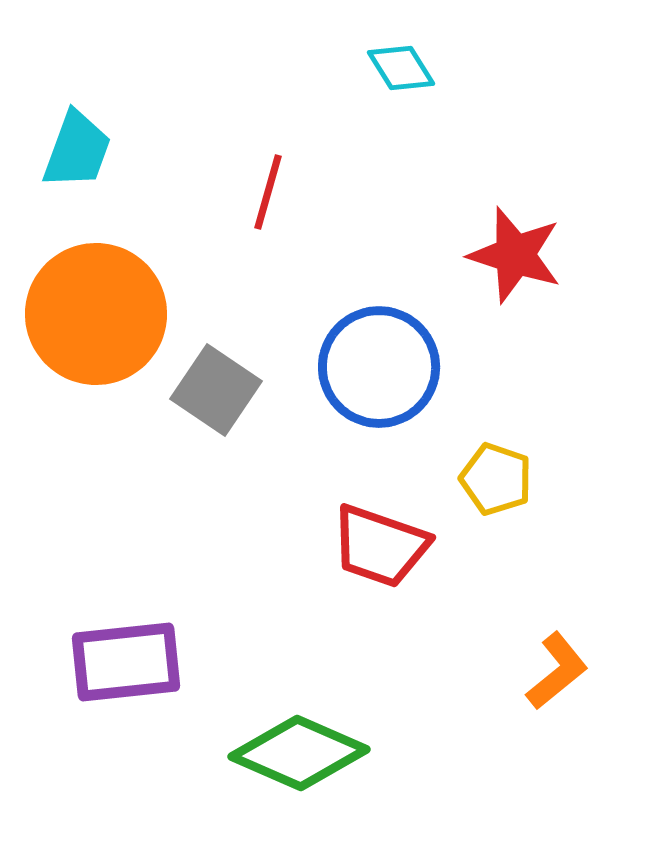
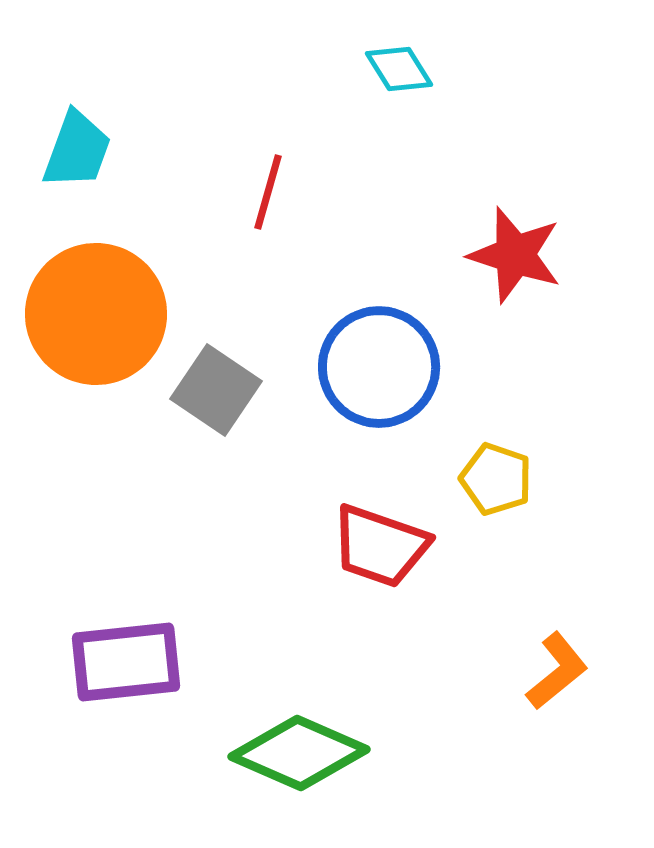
cyan diamond: moved 2 px left, 1 px down
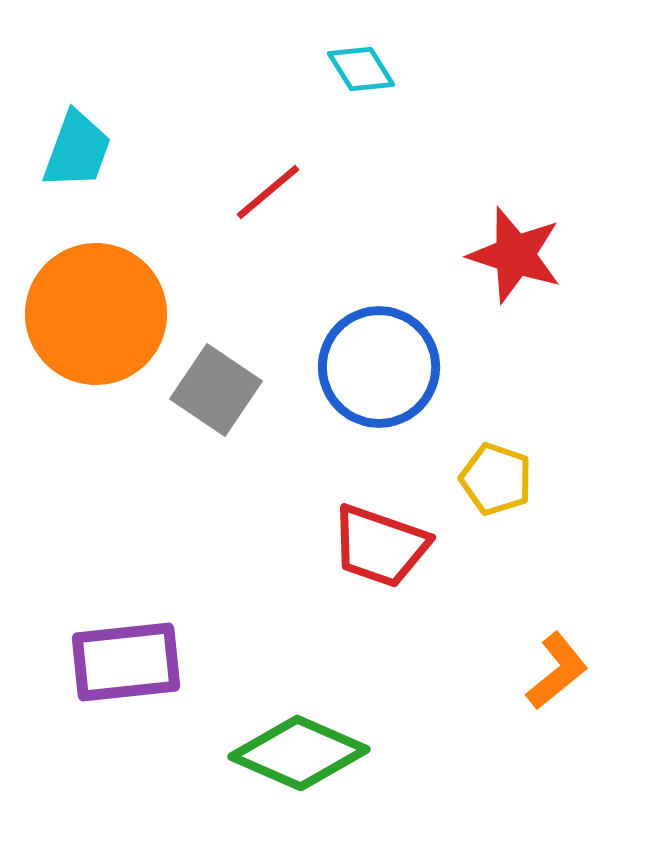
cyan diamond: moved 38 px left
red line: rotated 34 degrees clockwise
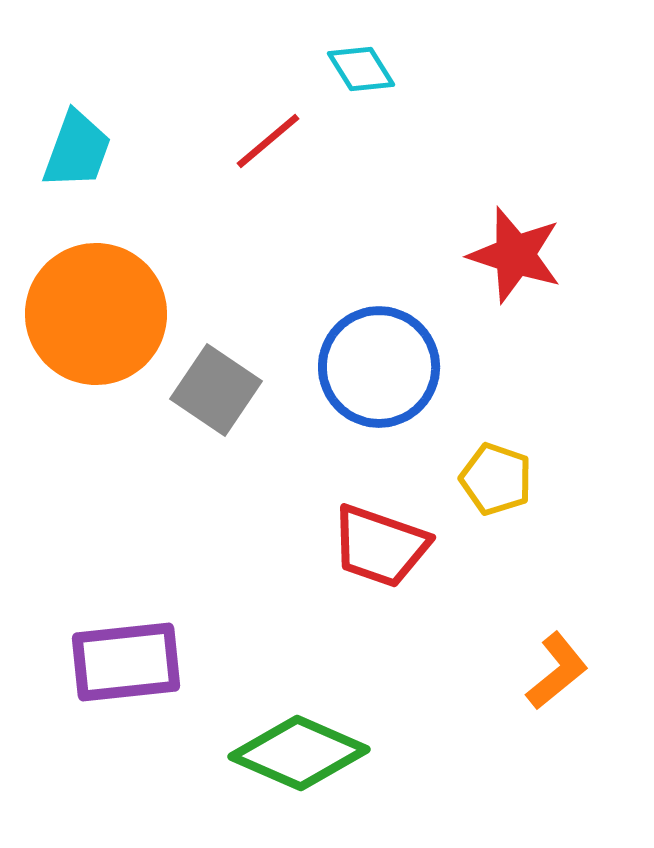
red line: moved 51 px up
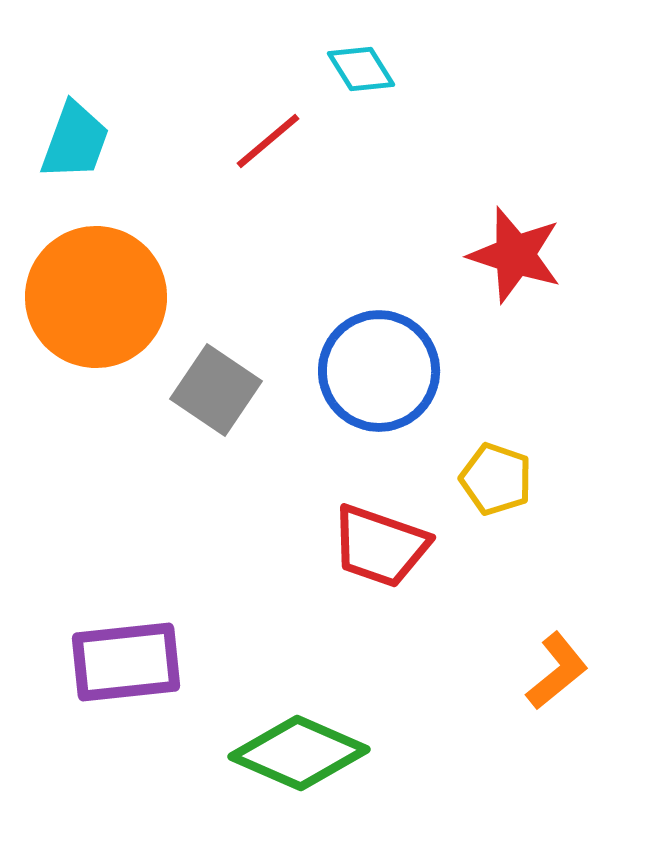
cyan trapezoid: moved 2 px left, 9 px up
orange circle: moved 17 px up
blue circle: moved 4 px down
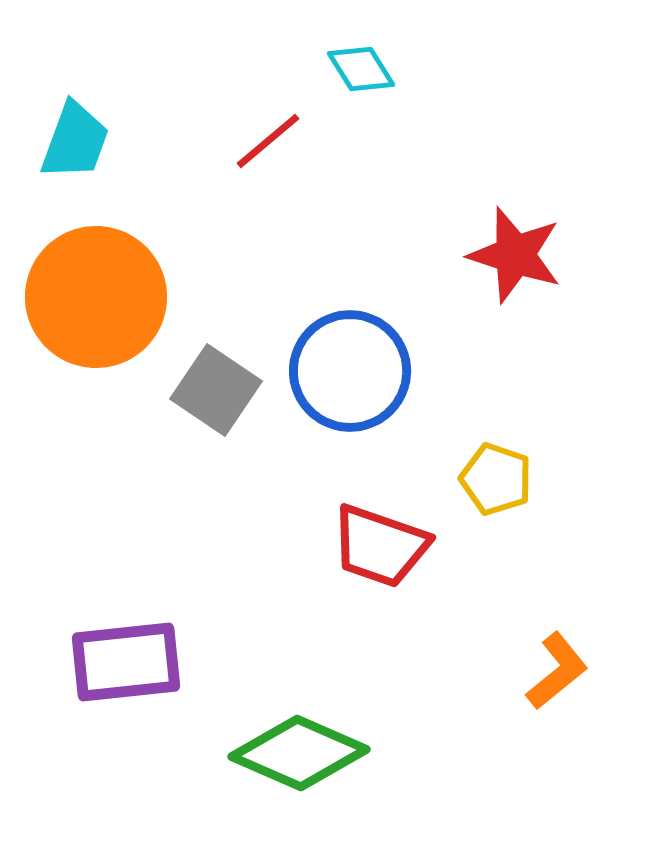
blue circle: moved 29 px left
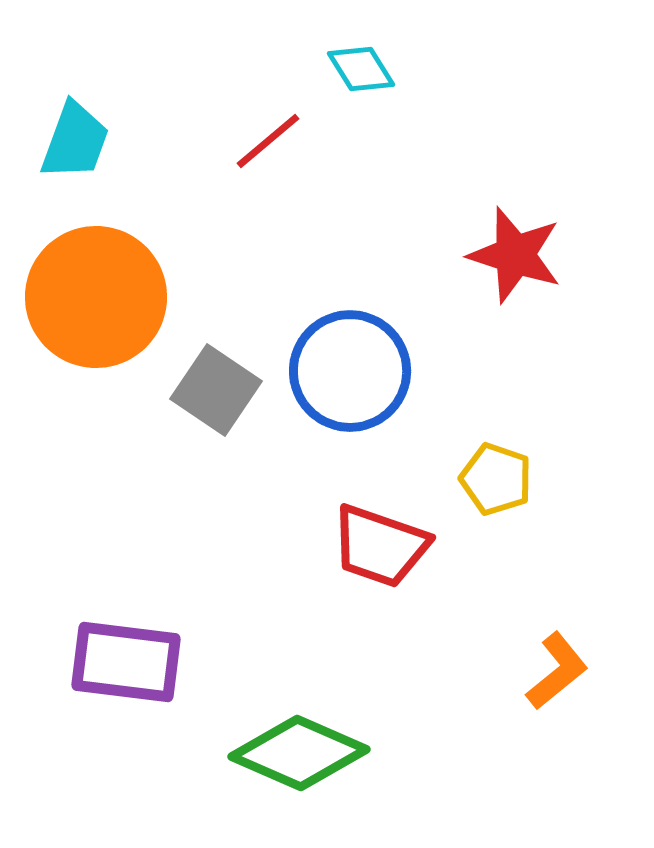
purple rectangle: rotated 13 degrees clockwise
